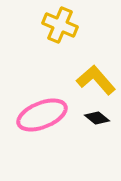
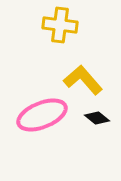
yellow cross: rotated 16 degrees counterclockwise
yellow L-shape: moved 13 px left
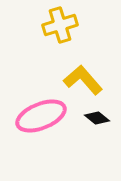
yellow cross: rotated 24 degrees counterclockwise
pink ellipse: moved 1 px left, 1 px down
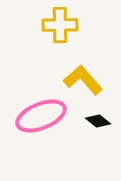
yellow cross: rotated 16 degrees clockwise
black diamond: moved 1 px right, 3 px down
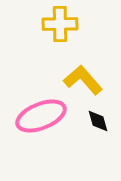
yellow cross: moved 1 px up
black diamond: rotated 35 degrees clockwise
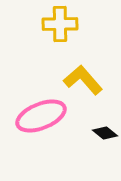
black diamond: moved 7 px right, 12 px down; rotated 35 degrees counterclockwise
